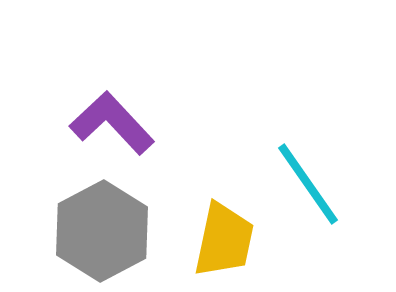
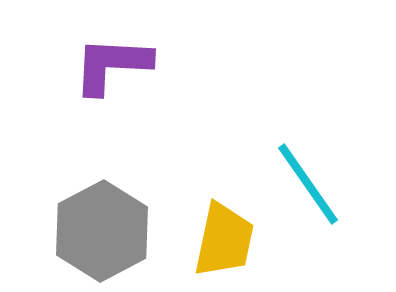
purple L-shape: moved 58 px up; rotated 44 degrees counterclockwise
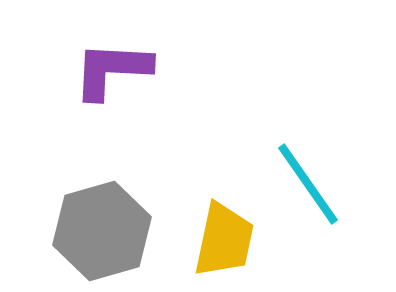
purple L-shape: moved 5 px down
gray hexagon: rotated 12 degrees clockwise
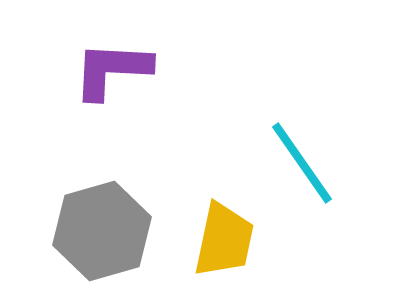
cyan line: moved 6 px left, 21 px up
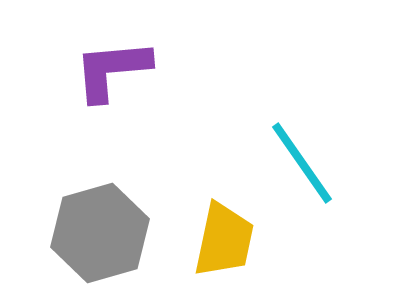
purple L-shape: rotated 8 degrees counterclockwise
gray hexagon: moved 2 px left, 2 px down
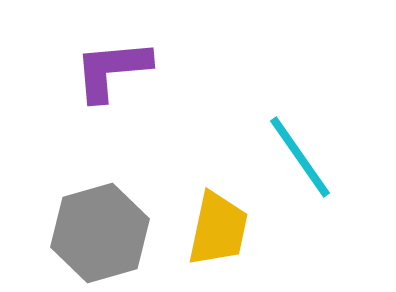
cyan line: moved 2 px left, 6 px up
yellow trapezoid: moved 6 px left, 11 px up
